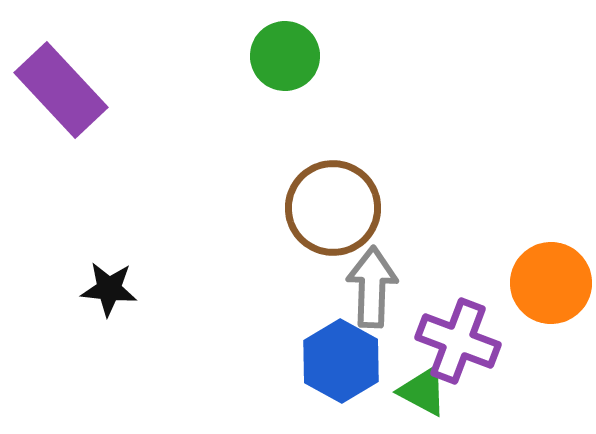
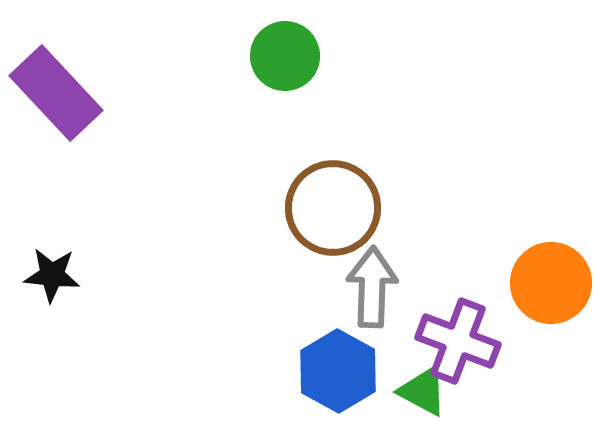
purple rectangle: moved 5 px left, 3 px down
black star: moved 57 px left, 14 px up
blue hexagon: moved 3 px left, 10 px down
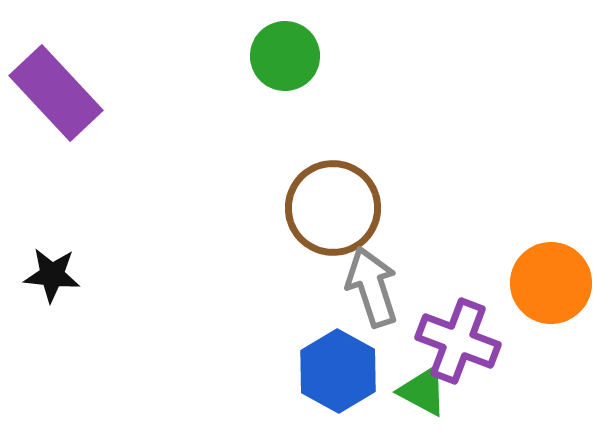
gray arrow: rotated 20 degrees counterclockwise
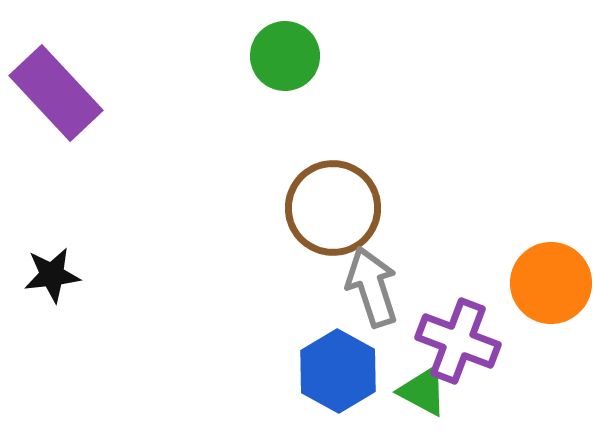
black star: rotated 12 degrees counterclockwise
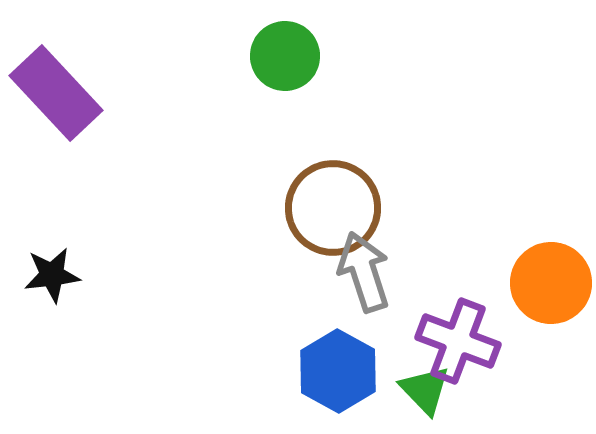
gray arrow: moved 8 px left, 15 px up
green triangle: moved 2 px right, 1 px up; rotated 18 degrees clockwise
